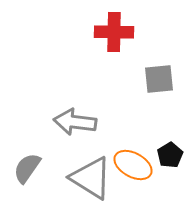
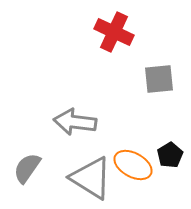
red cross: rotated 24 degrees clockwise
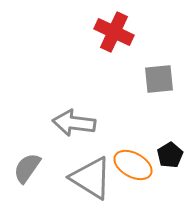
gray arrow: moved 1 px left, 1 px down
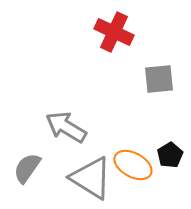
gray arrow: moved 8 px left, 4 px down; rotated 24 degrees clockwise
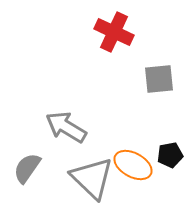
black pentagon: rotated 20 degrees clockwise
gray triangle: moved 1 px right; rotated 12 degrees clockwise
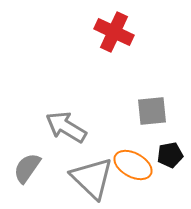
gray square: moved 7 px left, 32 px down
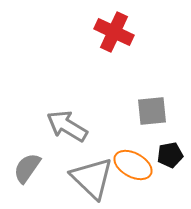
gray arrow: moved 1 px right, 1 px up
